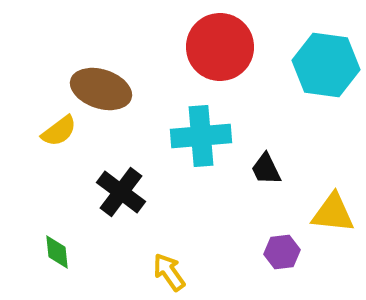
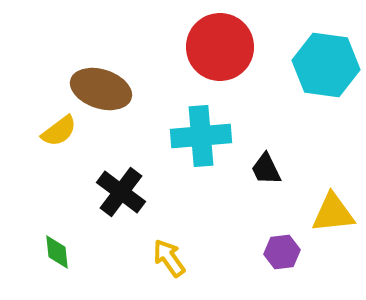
yellow triangle: rotated 12 degrees counterclockwise
yellow arrow: moved 14 px up
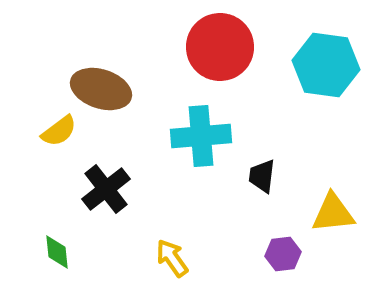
black trapezoid: moved 4 px left, 7 px down; rotated 33 degrees clockwise
black cross: moved 15 px left, 3 px up; rotated 15 degrees clockwise
purple hexagon: moved 1 px right, 2 px down
yellow arrow: moved 3 px right
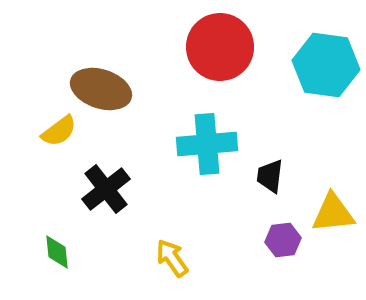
cyan cross: moved 6 px right, 8 px down
black trapezoid: moved 8 px right
purple hexagon: moved 14 px up
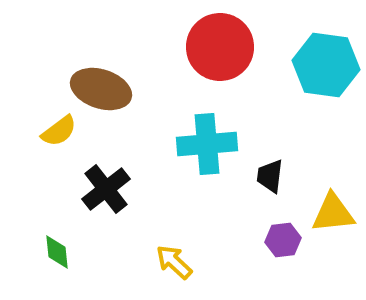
yellow arrow: moved 2 px right, 4 px down; rotated 12 degrees counterclockwise
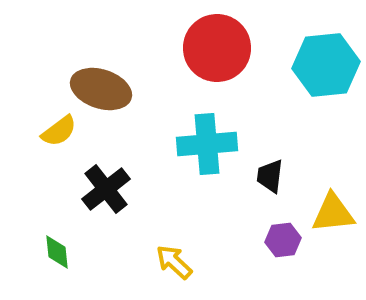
red circle: moved 3 px left, 1 px down
cyan hexagon: rotated 14 degrees counterclockwise
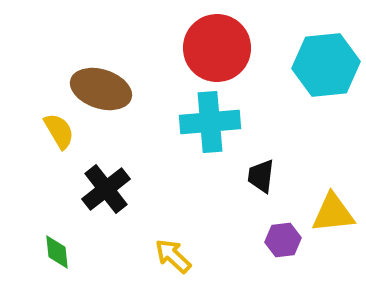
yellow semicircle: rotated 84 degrees counterclockwise
cyan cross: moved 3 px right, 22 px up
black trapezoid: moved 9 px left
yellow arrow: moved 1 px left, 6 px up
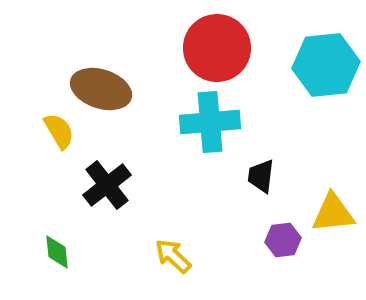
black cross: moved 1 px right, 4 px up
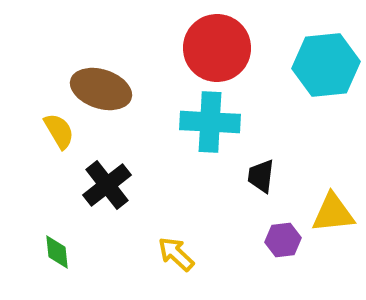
cyan cross: rotated 8 degrees clockwise
yellow arrow: moved 3 px right, 2 px up
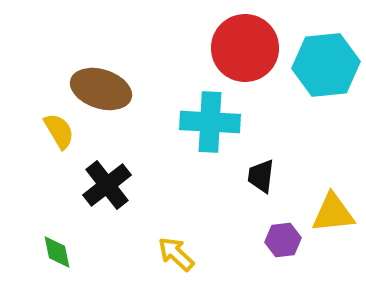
red circle: moved 28 px right
green diamond: rotated 6 degrees counterclockwise
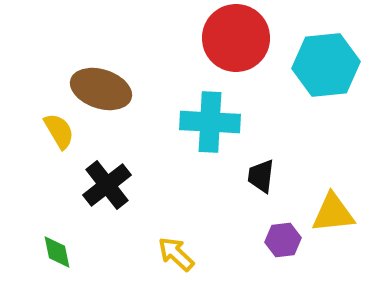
red circle: moved 9 px left, 10 px up
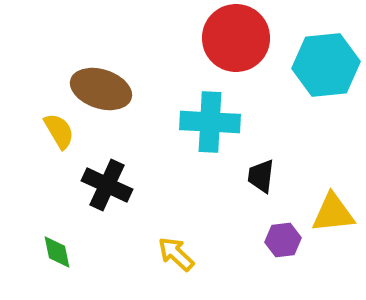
black cross: rotated 27 degrees counterclockwise
